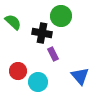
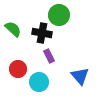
green circle: moved 2 px left, 1 px up
green semicircle: moved 7 px down
purple rectangle: moved 4 px left, 2 px down
red circle: moved 2 px up
cyan circle: moved 1 px right
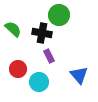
blue triangle: moved 1 px left, 1 px up
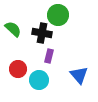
green circle: moved 1 px left
purple rectangle: rotated 40 degrees clockwise
cyan circle: moved 2 px up
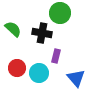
green circle: moved 2 px right, 2 px up
purple rectangle: moved 7 px right
red circle: moved 1 px left, 1 px up
blue triangle: moved 3 px left, 3 px down
cyan circle: moved 7 px up
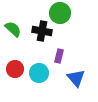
black cross: moved 2 px up
purple rectangle: moved 3 px right
red circle: moved 2 px left, 1 px down
